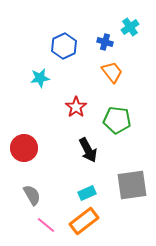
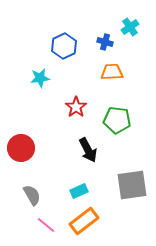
orange trapezoid: rotated 55 degrees counterclockwise
red circle: moved 3 px left
cyan rectangle: moved 8 px left, 2 px up
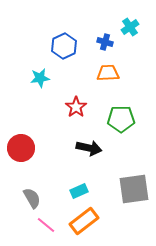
orange trapezoid: moved 4 px left, 1 px down
green pentagon: moved 4 px right, 1 px up; rotated 8 degrees counterclockwise
black arrow: moved 1 px right, 2 px up; rotated 50 degrees counterclockwise
gray square: moved 2 px right, 4 px down
gray semicircle: moved 3 px down
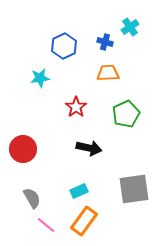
green pentagon: moved 5 px right, 5 px up; rotated 24 degrees counterclockwise
red circle: moved 2 px right, 1 px down
orange rectangle: rotated 16 degrees counterclockwise
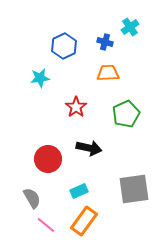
red circle: moved 25 px right, 10 px down
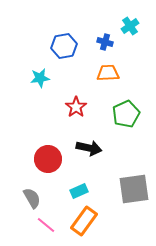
cyan cross: moved 1 px up
blue hexagon: rotated 15 degrees clockwise
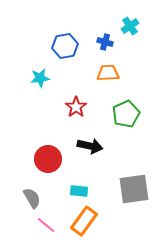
blue hexagon: moved 1 px right
black arrow: moved 1 px right, 2 px up
cyan rectangle: rotated 30 degrees clockwise
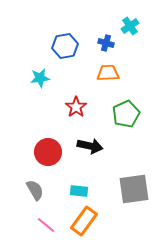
blue cross: moved 1 px right, 1 px down
red circle: moved 7 px up
gray semicircle: moved 3 px right, 8 px up
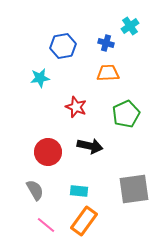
blue hexagon: moved 2 px left
red star: rotated 15 degrees counterclockwise
